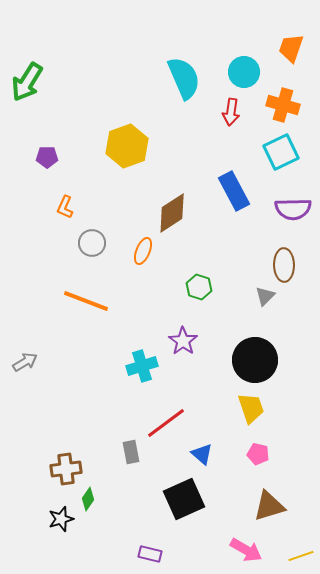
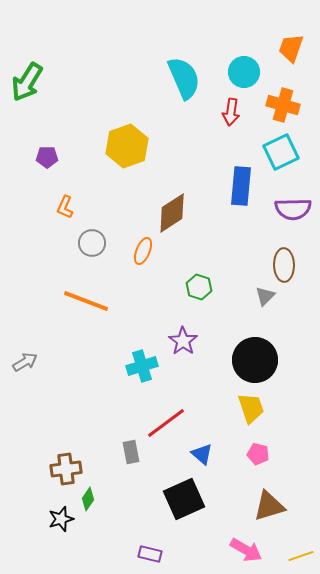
blue rectangle: moved 7 px right, 5 px up; rotated 33 degrees clockwise
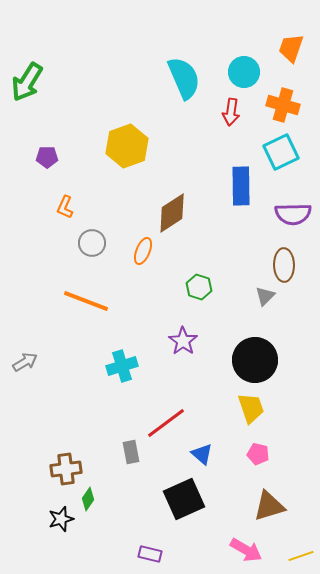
blue rectangle: rotated 6 degrees counterclockwise
purple semicircle: moved 5 px down
cyan cross: moved 20 px left
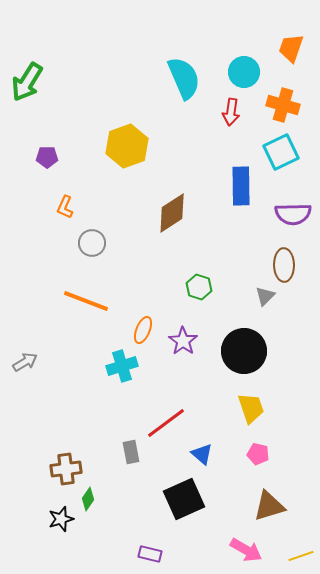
orange ellipse: moved 79 px down
black circle: moved 11 px left, 9 px up
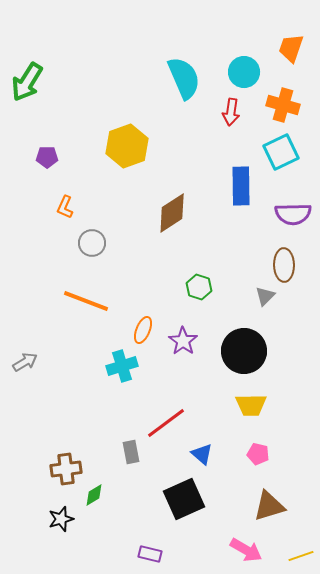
yellow trapezoid: moved 3 px up; rotated 108 degrees clockwise
green diamond: moved 6 px right, 4 px up; rotated 25 degrees clockwise
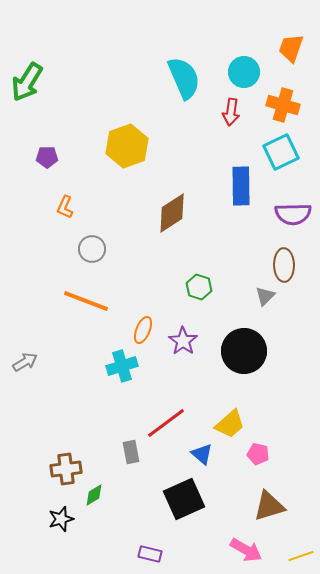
gray circle: moved 6 px down
yellow trapezoid: moved 21 px left, 19 px down; rotated 40 degrees counterclockwise
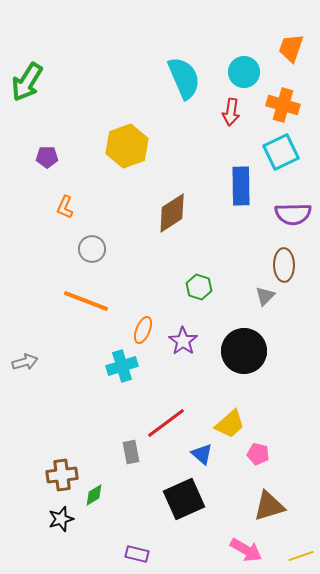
gray arrow: rotated 15 degrees clockwise
brown cross: moved 4 px left, 6 px down
purple rectangle: moved 13 px left
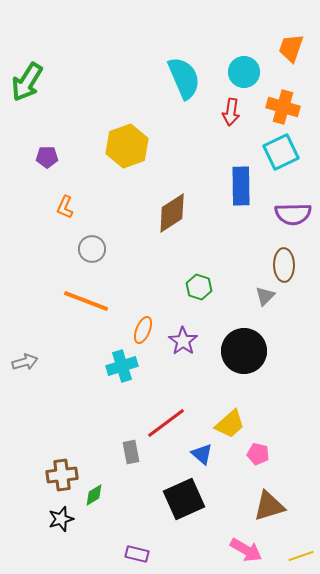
orange cross: moved 2 px down
